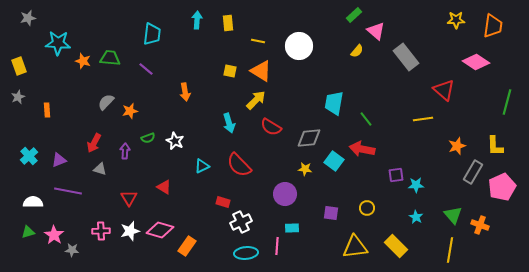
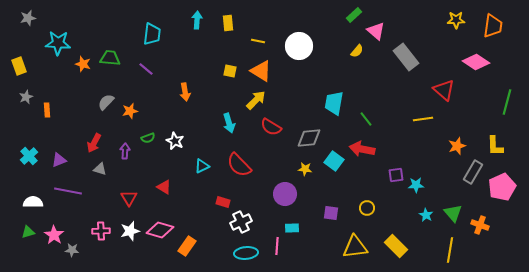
orange star at (83, 61): moved 3 px down
gray star at (18, 97): moved 8 px right
green triangle at (453, 215): moved 2 px up
cyan star at (416, 217): moved 10 px right, 2 px up
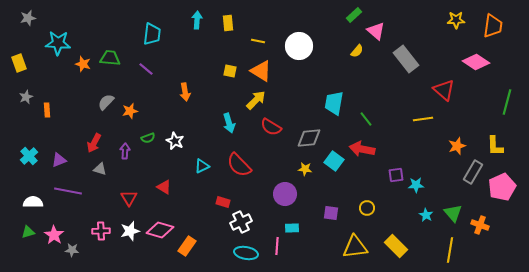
gray rectangle at (406, 57): moved 2 px down
yellow rectangle at (19, 66): moved 3 px up
cyan ellipse at (246, 253): rotated 15 degrees clockwise
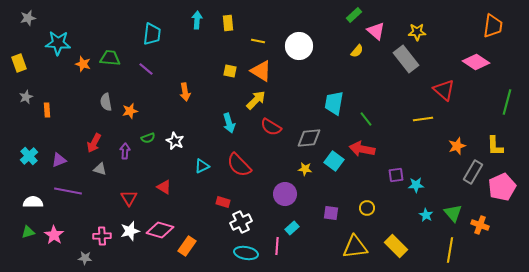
yellow star at (456, 20): moved 39 px left, 12 px down
gray semicircle at (106, 102): rotated 54 degrees counterclockwise
cyan rectangle at (292, 228): rotated 40 degrees counterclockwise
pink cross at (101, 231): moved 1 px right, 5 px down
gray star at (72, 250): moved 13 px right, 8 px down
